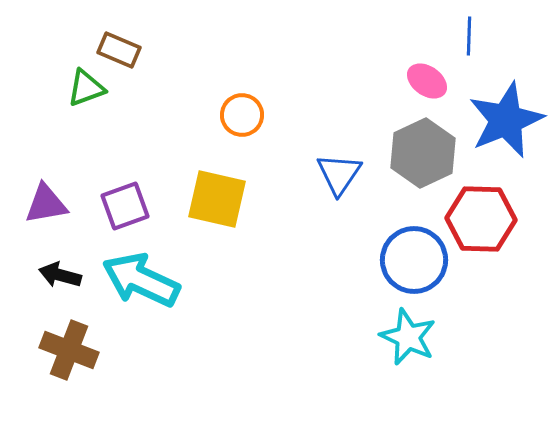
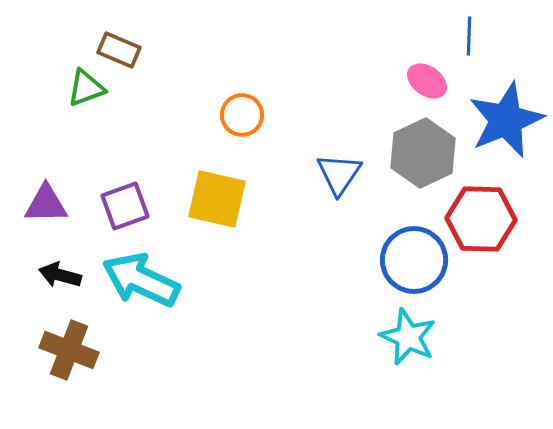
purple triangle: rotated 9 degrees clockwise
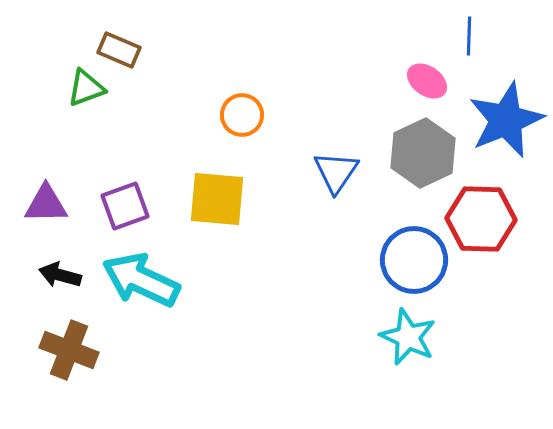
blue triangle: moved 3 px left, 2 px up
yellow square: rotated 8 degrees counterclockwise
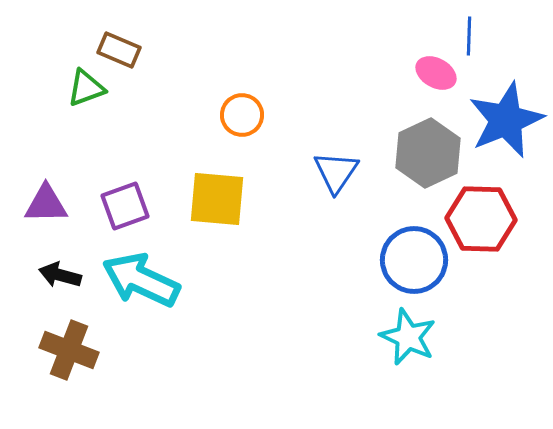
pink ellipse: moved 9 px right, 8 px up; rotated 6 degrees counterclockwise
gray hexagon: moved 5 px right
